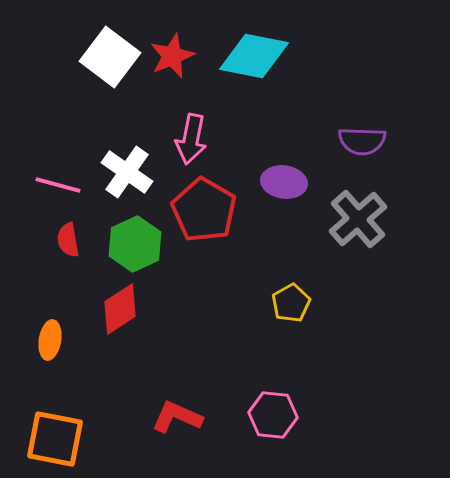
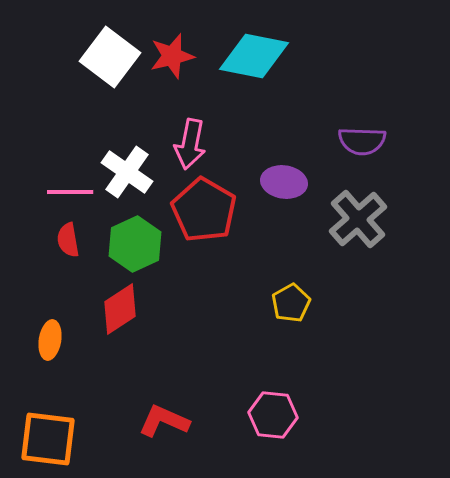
red star: rotated 9 degrees clockwise
pink arrow: moved 1 px left, 5 px down
pink line: moved 12 px right, 7 px down; rotated 15 degrees counterclockwise
red L-shape: moved 13 px left, 4 px down
orange square: moved 7 px left; rotated 4 degrees counterclockwise
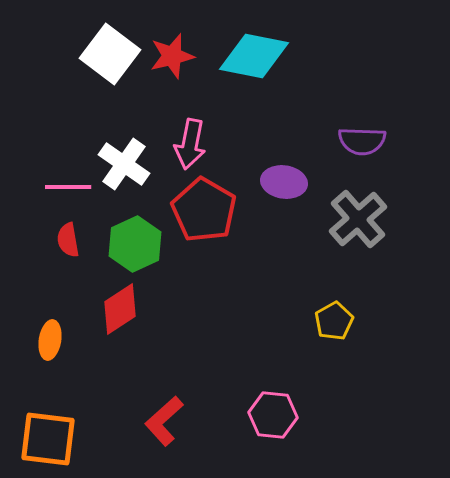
white square: moved 3 px up
white cross: moved 3 px left, 8 px up
pink line: moved 2 px left, 5 px up
yellow pentagon: moved 43 px right, 18 px down
red L-shape: rotated 66 degrees counterclockwise
